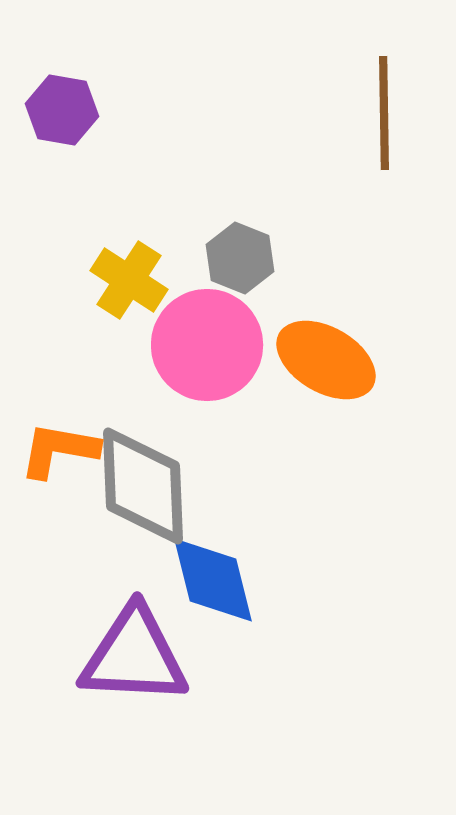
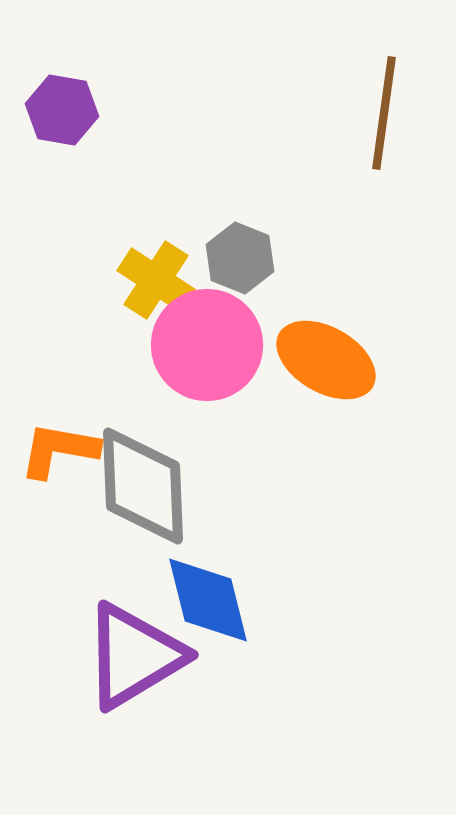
brown line: rotated 9 degrees clockwise
yellow cross: moved 27 px right
blue diamond: moved 5 px left, 20 px down
purple triangle: rotated 34 degrees counterclockwise
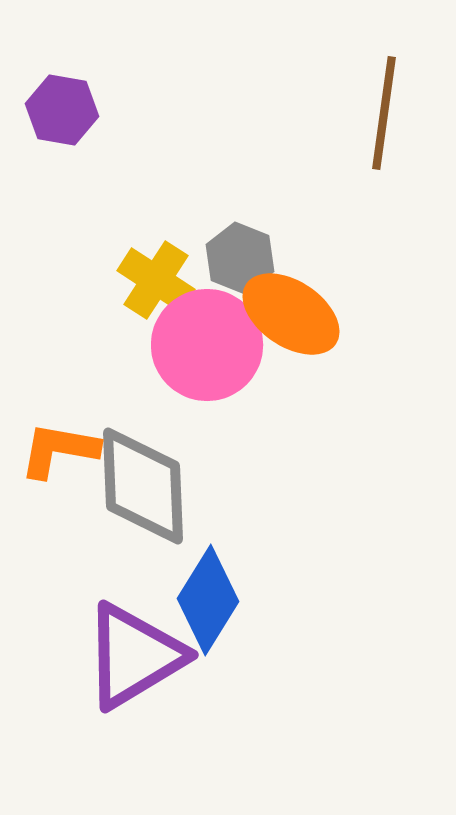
orange ellipse: moved 35 px left, 46 px up; rotated 4 degrees clockwise
blue diamond: rotated 46 degrees clockwise
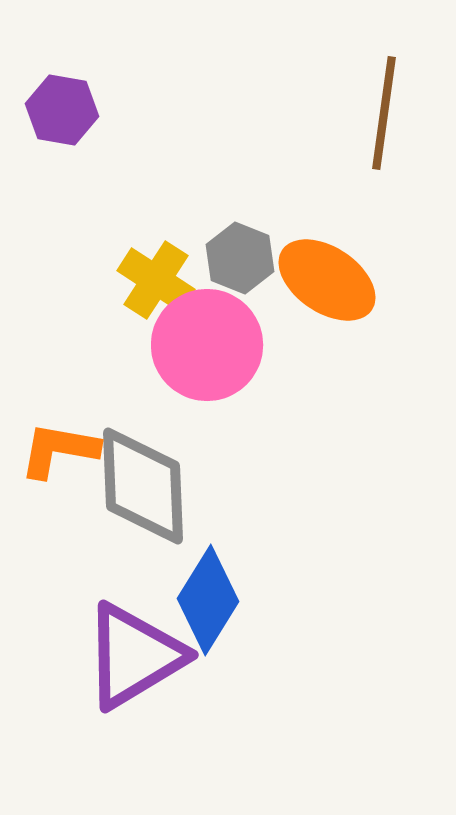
orange ellipse: moved 36 px right, 34 px up
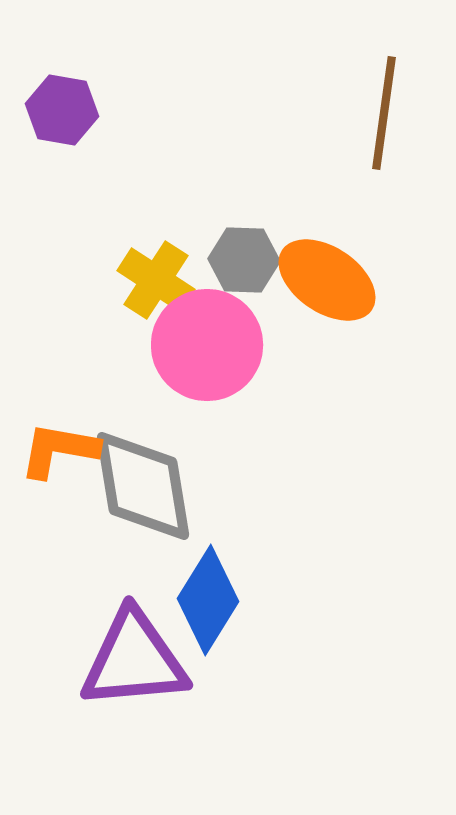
gray hexagon: moved 4 px right, 2 px down; rotated 20 degrees counterclockwise
gray diamond: rotated 7 degrees counterclockwise
purple triangle: moved 4 px down; rotated 26 degrees clockwise
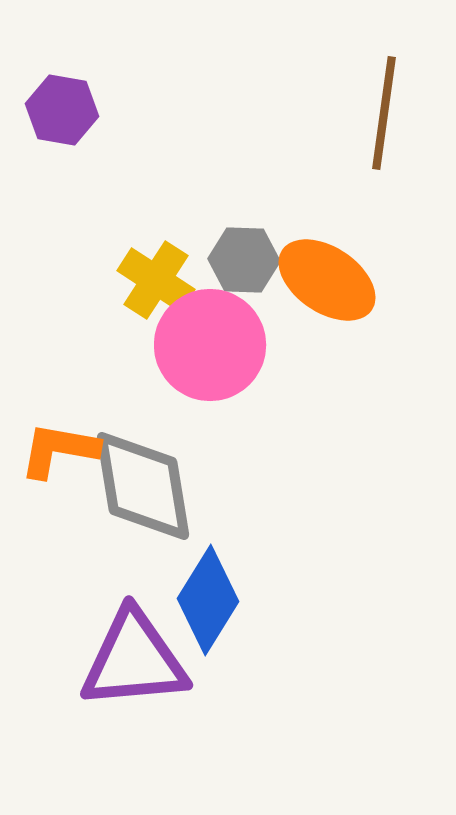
pink circle: moved 3 px right
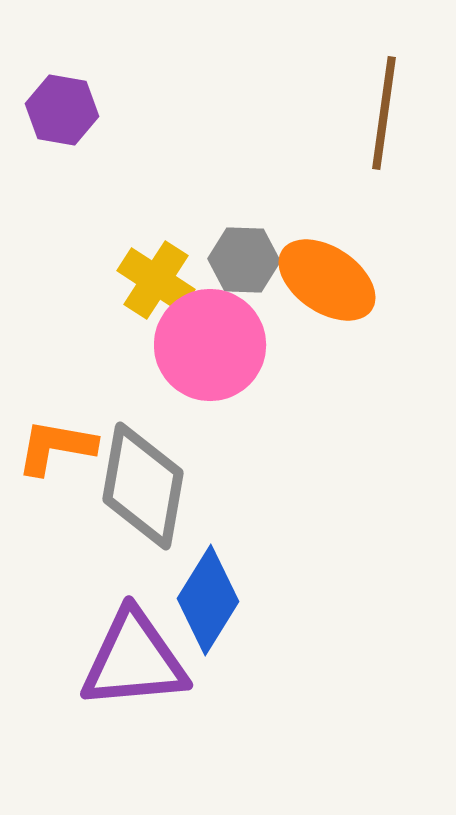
orange L-shape: moved 3 px left, 3 px up
gray diamond: rotated 19 degrees clockwise
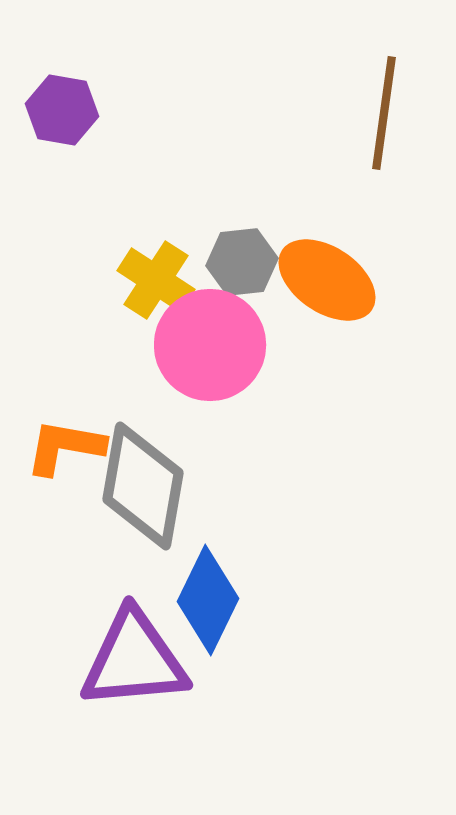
gray hexagon: moved 2 px left, 2 px down; rotated 8 degrees counterclockwise
orange L-shape: moved 9 px right
blue diamond: rotated 6 degrees counterclockwise
